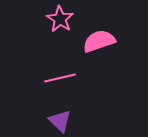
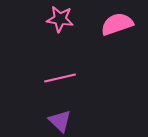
pink star: rotated 24 degrees counterclockwise
pink semicircle: moved 18 px right, 17 px up
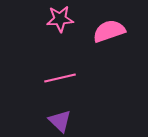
pink star: rotated 12 degrees counterclockwise
pink semicircle: moved 8 px left, 7 px down
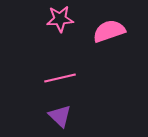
purple triangle: moved 5 px up
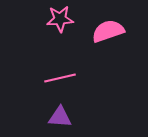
pink semicircle: moved 1 px left
purple triangle: moved 1 px down; rotated 40 degrees counterclockwise
